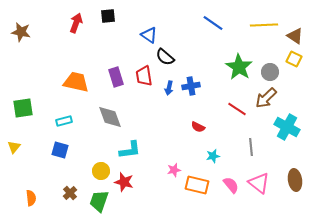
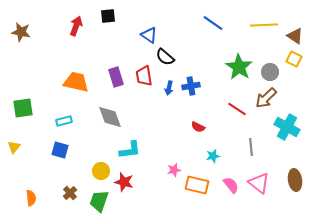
red arrow: moved 3 px down
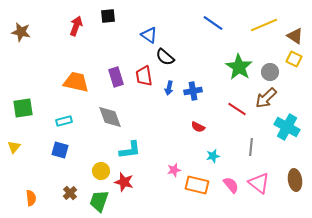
yellow line: rotated 20 degrees counterclockwise
blue cross: moved 2 px right, 5 px down
gray line: rotated 12 degrees clockwise
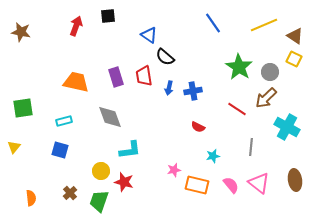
blue line: rotated 20 degrees clockwise
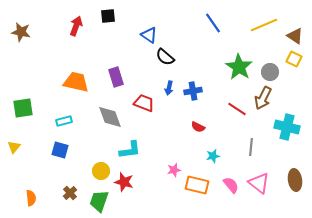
red trapezoid: moved 27 px down; rotated 120 degrees clockwise
brown arrow: moved 3 px left; rotated 20 degrees counterclockwise
cyan cross: rotated 15 degrees counterclockwise
